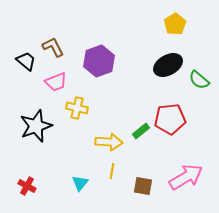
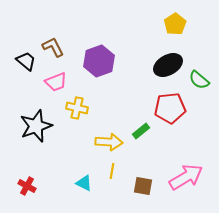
red pentagon: moved 11 px up
cyan triangle: moved 4 px right; rotated 42 degrees counterclockwise
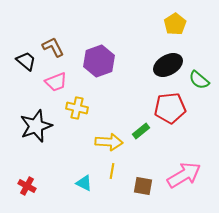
pink arrow: moved 2 px left, 2 px up
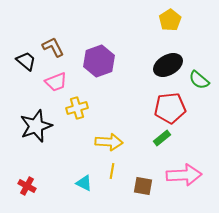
yellow pentagon: moved 5 px left, 4 px up
yellow cross: rotated 30 degrees counterclockwise
green rectangle: moved 21 px right, 7 px down
pink arrow: rotated 28 degrees clockwise
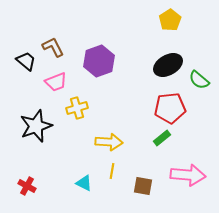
pink arrow: moved 4 px right; rotated 8 degrees clockwise
